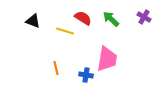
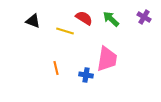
red semicircle: moved 1 px right
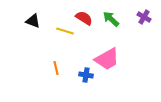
pink trapezoid: rotated 52 degrees clockwise
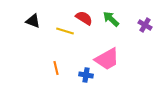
purple cross: moved 1 px right, 8 px down
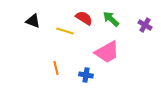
pink trapezoid: moved 7 px up
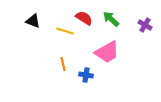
orange line: moved 7 px right, 4 px up
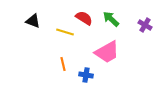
yellow line: moved 1 px down
